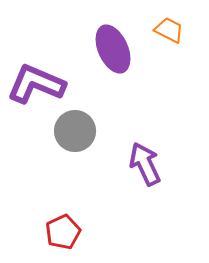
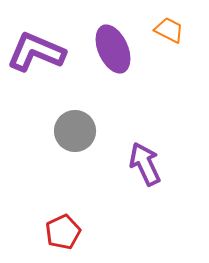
purple L-shape: moved 32 px up
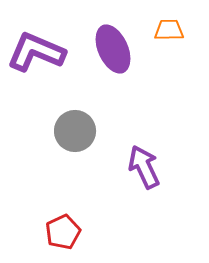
orange trapezoid: rotated 28 degrees counterclockwise
purple arrow: moved 1 px left, 3 px down
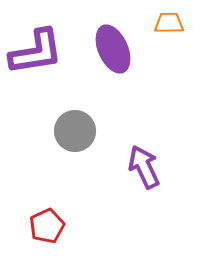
orange trapezoid: moved 7 px up
purple L-shape: rotated 148 degrees clockwise
red pentagon: moved 16 px left, 6 px up
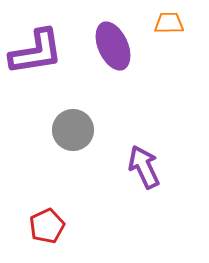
purple ellipse: moved 3 px up
gray circle: moved 2 px left, 1 px up
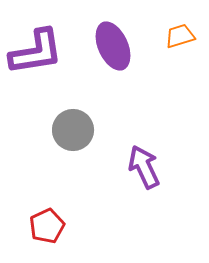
orange trapezoid: moved 11 px right, 13 px down; rotated 16 degrees counterclockwise
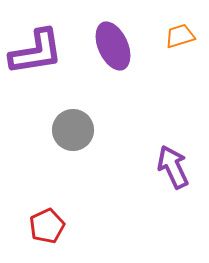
purple arrow: moved 29 px right
